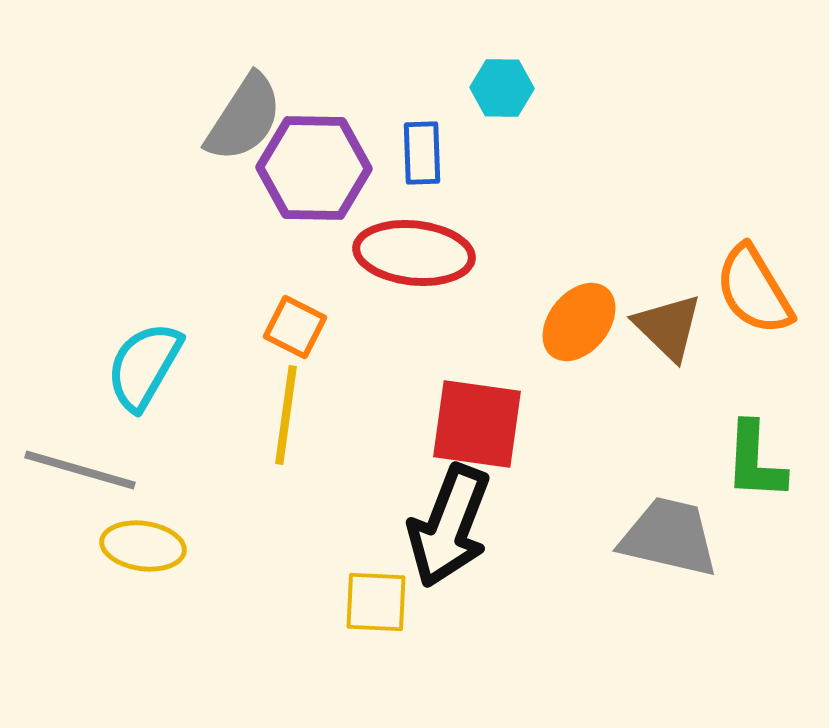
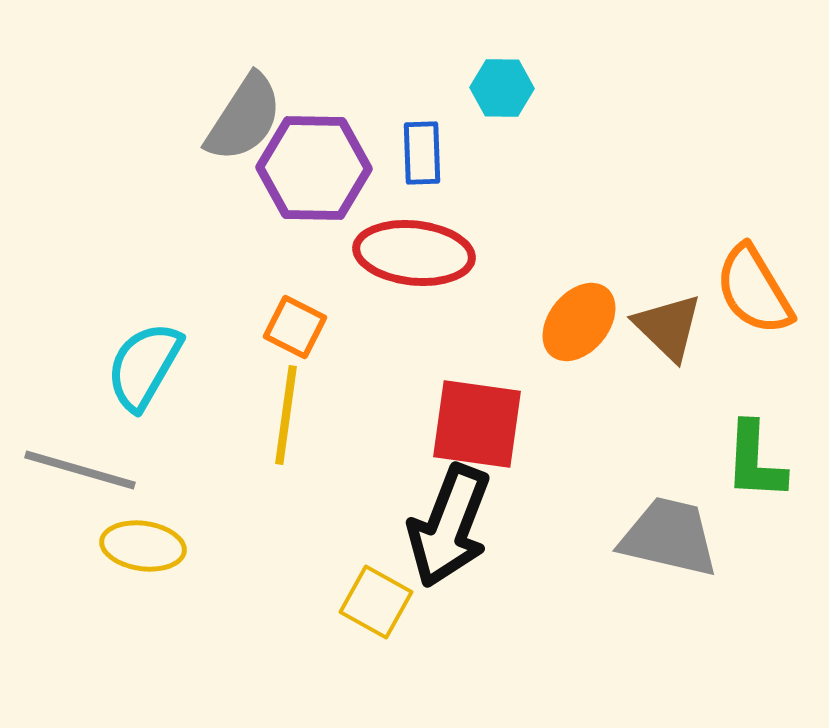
yellow square: rotated 26 degrees clockwise
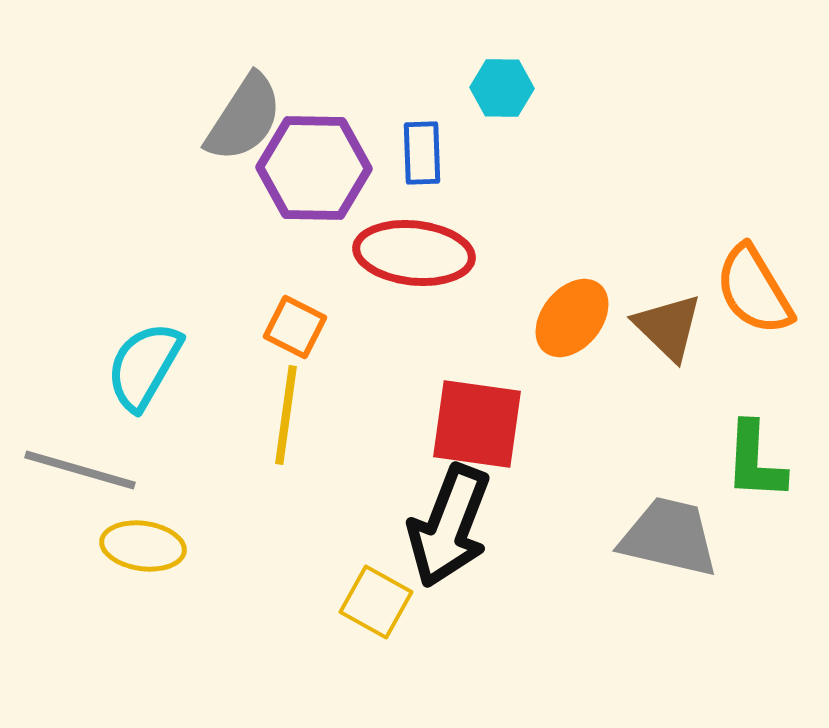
orange ellipse: moved 7 px left, 4 px up
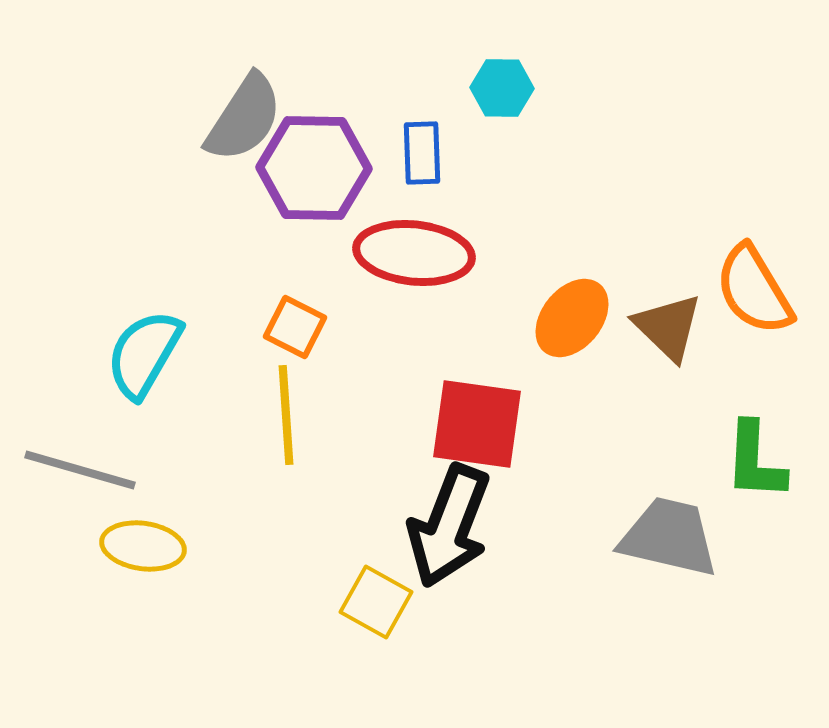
cyan semicircle: moved 12 px up
yellow line: rotated 12 degrees counterclockwise
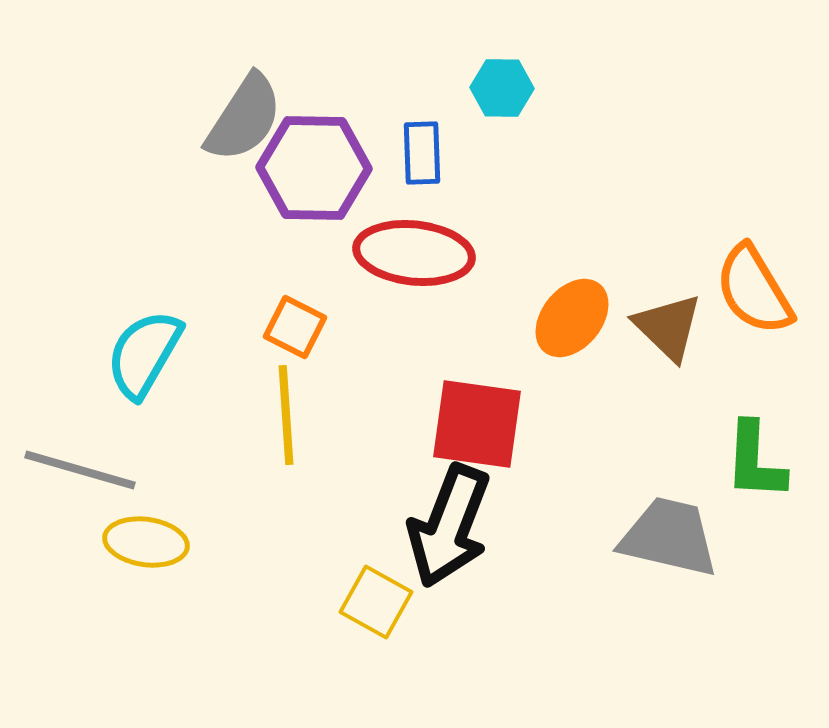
yellow ellipse: moved 3 px right, 4 px up
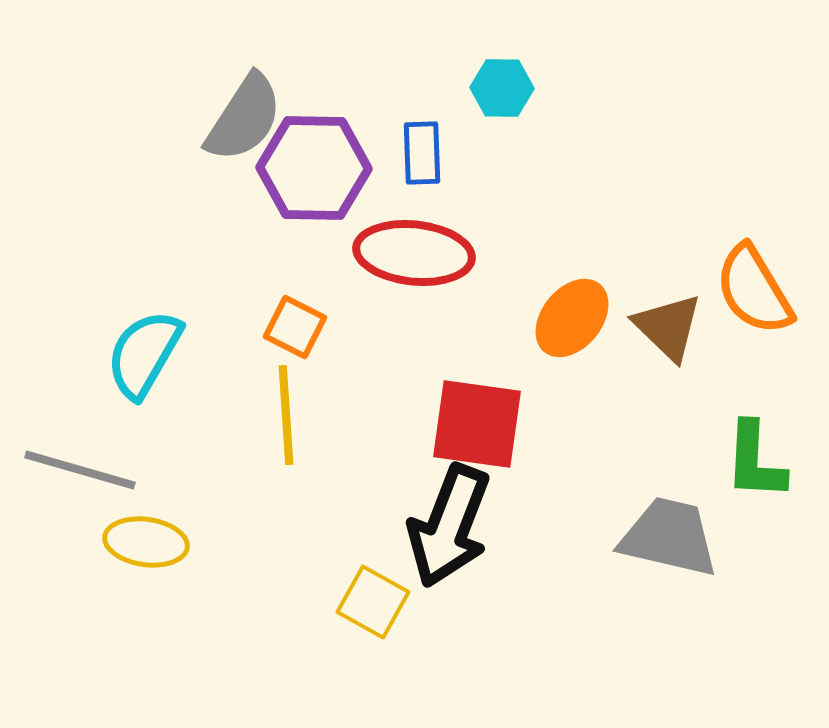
yellow square: moved 3 px left
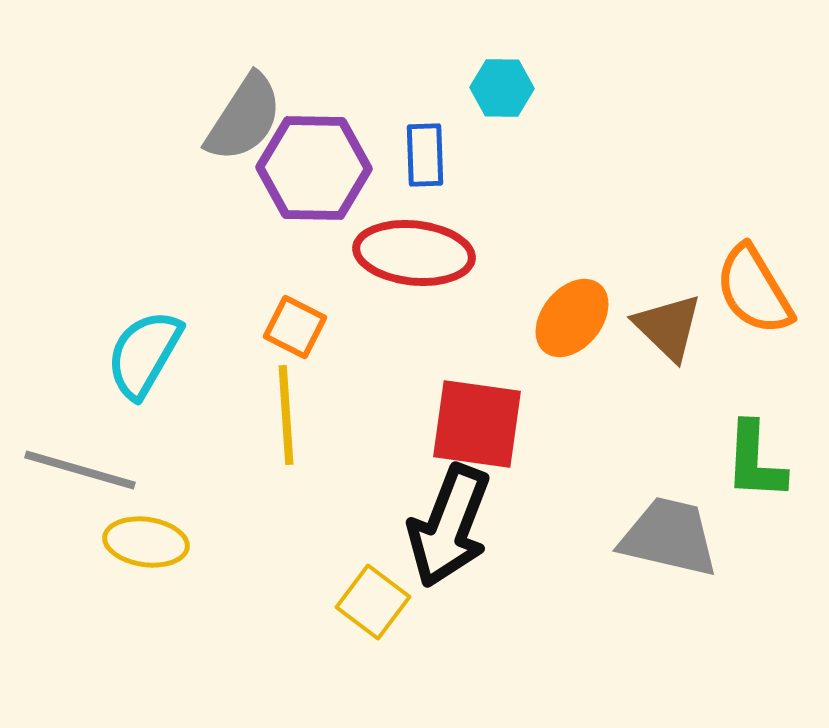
blue rectangle: moved 3 px right, 2 px down
yellow square: rotated 8 degrees clockwise
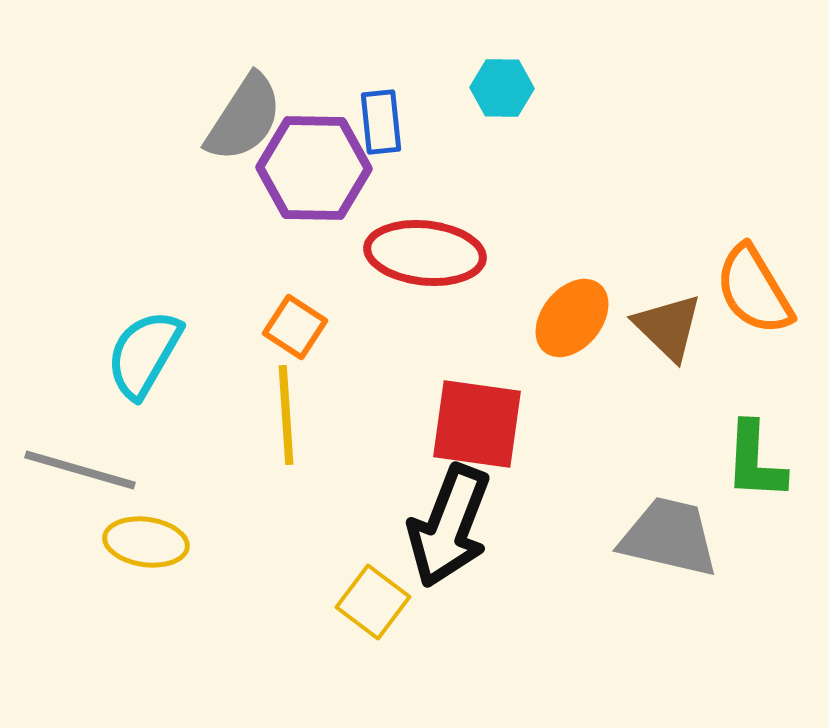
blue rectangle: moved 44 px left, 33 px up; rotated 4 degrees counterclockwise
red ellipse: moved 11 px right
orange square: rotated 6 degrees clockwise
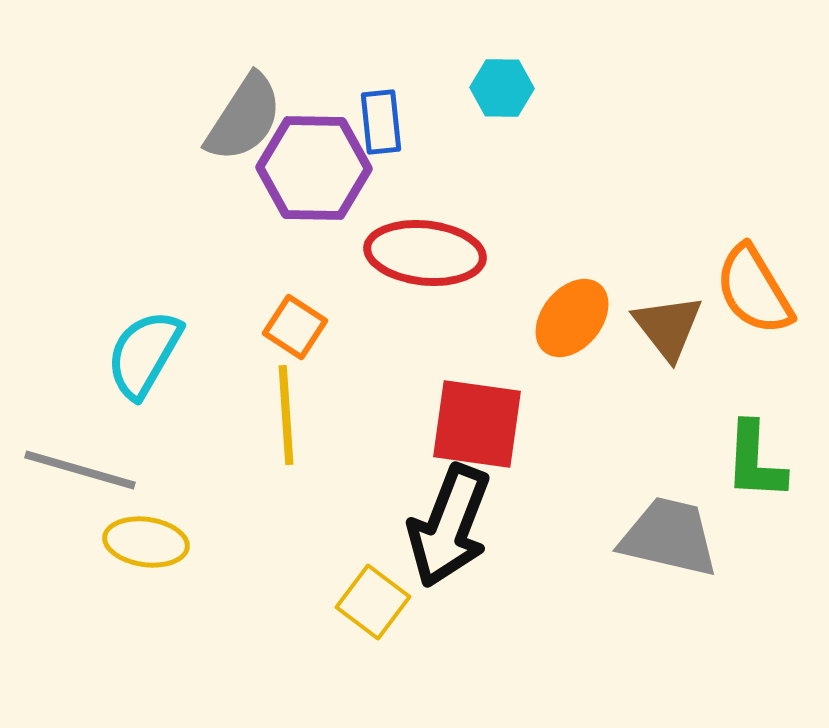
brown triangle: rotated 8 degrees clockwise
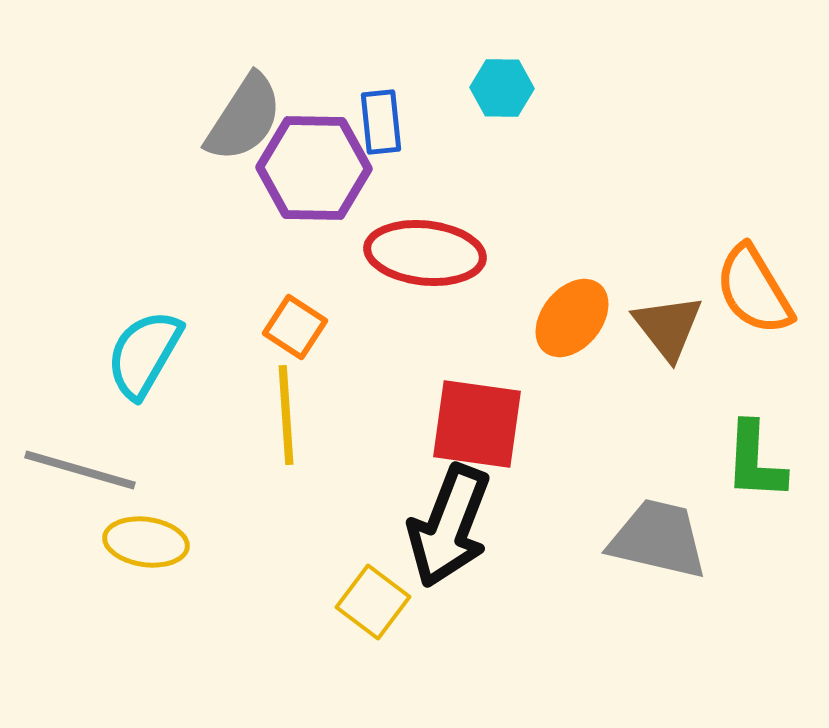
gray trapezoid: moved 11 px left, 2 px down
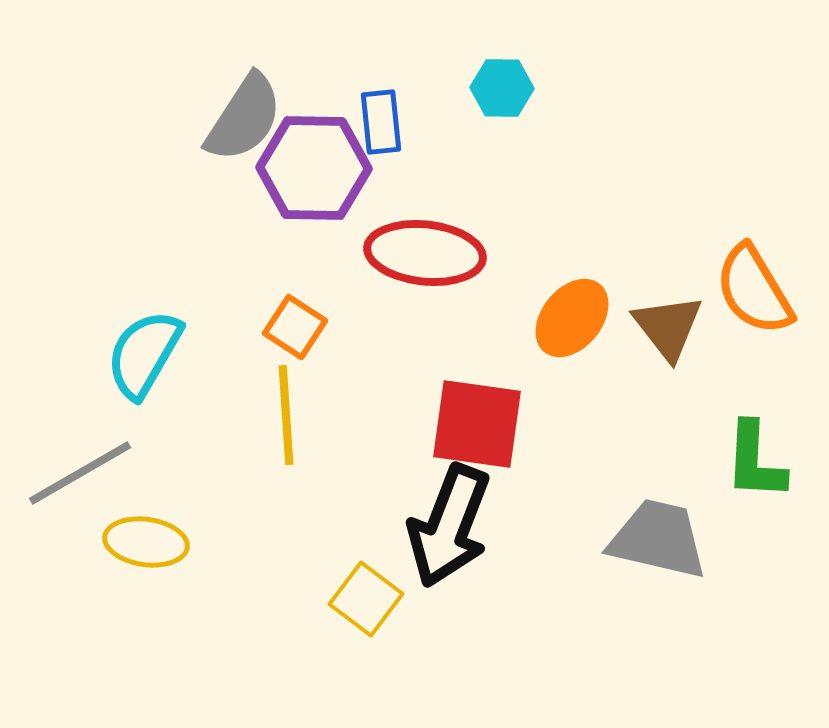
gray line: moved 3 px down; rotated 46 degrees counterclockwise
yellow square: moved 7 px left, 3 px up
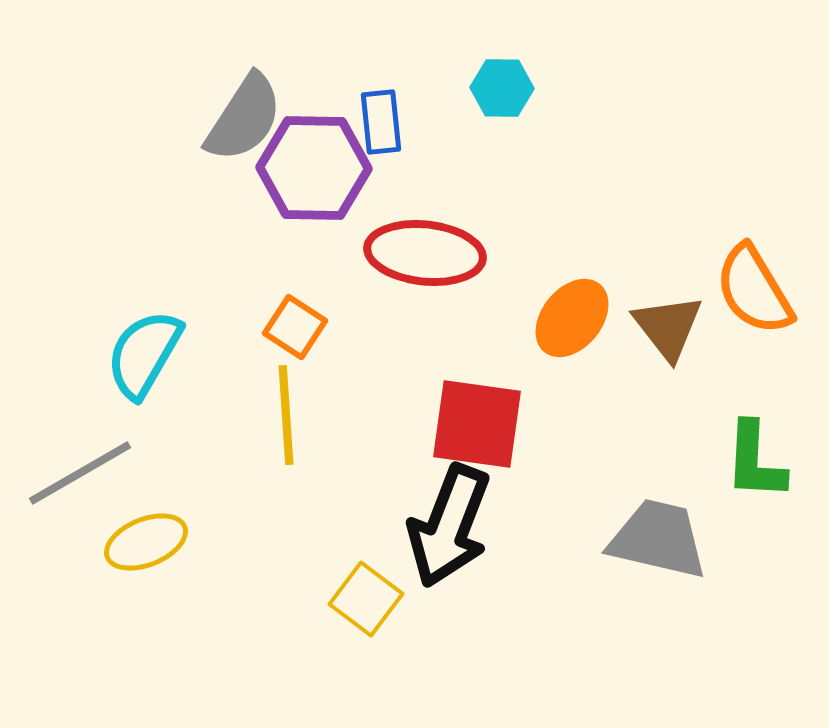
yellow ellipse: rotated 30 degrees counterclockwise
